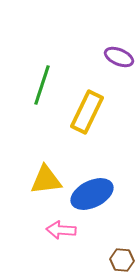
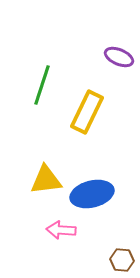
blue ellipse: rotated 12 degrees clockwise
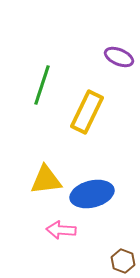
brown hexagon: moved 1 px right, 1 px down; rotated 15 degrees clockwise
